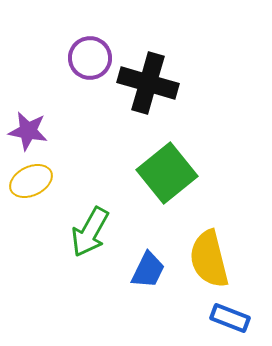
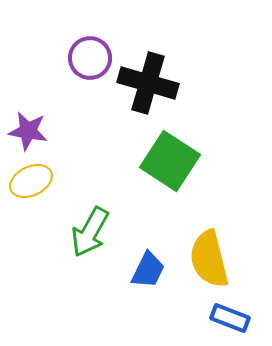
green square: moved 3 px right, 12 px up; rotated 18 degrees counterclockwise
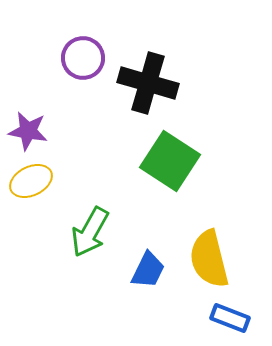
purple circle: moved 7 px left
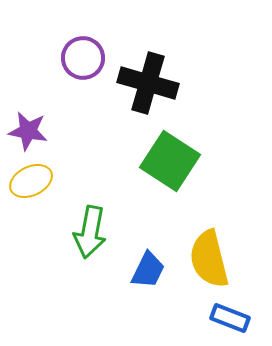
green arrow: rotated 18 degrees counterclockwise
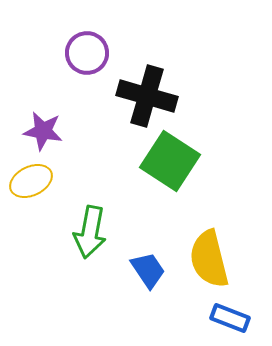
purple circle: moved 4 px right, 5 px up
black cross: moved 1 px left, 13 px down
purple star: moved 15 px right
blue trapezoid: rotated 60 degrees counterclockwise
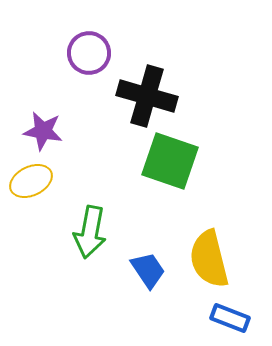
purple circle: moved 2 px right
green square: rotated 14 degrees counterclockwise
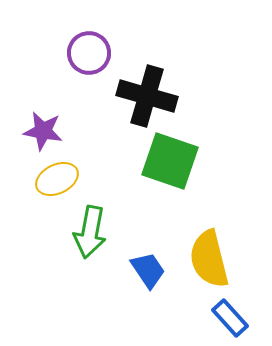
yellow ellipse: moved 26 px right, 2 px up
blue rectangle: rotated 27 degrees clockwise
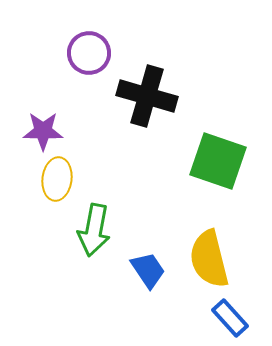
purple star: rotated 9 degrees counterclockwise
green square: moved 48 px right
yellow ellipse: rotated 57 degrees counterclockwise
green arrow: moved 4 px right, 2 px up
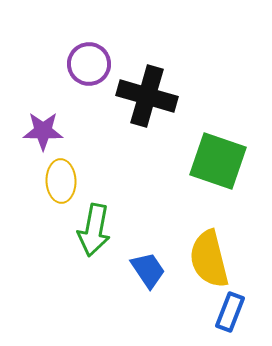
purple circle: moved 11 px down
yellow ellipse: moved 4 px right, 2 px down; rotated 9 degrees counterclockwise
blue rectangle: moved 6 px up; rotated 63 degrees clockwise
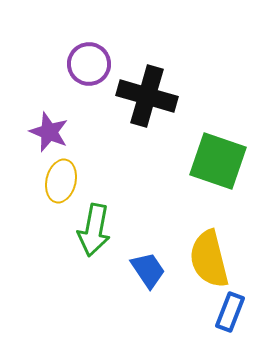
purple star: moved 6 px right, 1 px down; rotated 21 degrees clockwise
yellow ellipse: rotated 15 degrees clockwise
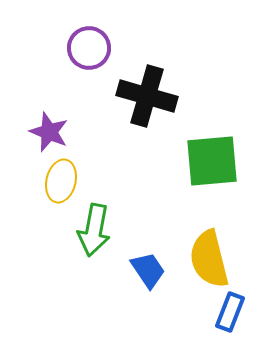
purple circle: moved 16 px up
green square: moved 6 px left; rotated 24 degrees counterclockwise
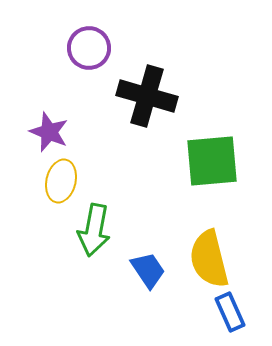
blue rectangle: rotated 45 degrees counterclockwise
